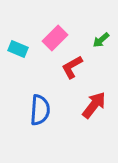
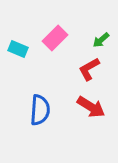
red L-shape: moved 17 px right, 2 px down
red arrow: moved 3 px left, 2 px down; rotated 84 degrees clockwise
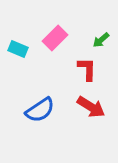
red L-shape: moved 2 px left; rotated 120 degrees clockwise
blue semicircle: rotated 52 degrees clockwise
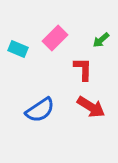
red L-shape: moved 4 px left
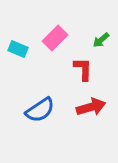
red arrow: rotated 48 degrees counterclockwise
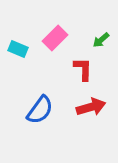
blue semicircle: rotated 20 degrees counterclockwise
